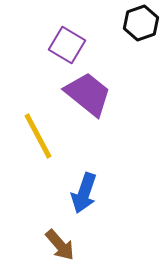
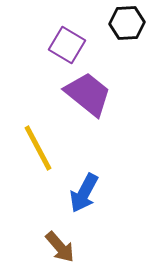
black hexagon: moved 14 px left; rotated 16 degrees clockwise
yellow line: moved 12 px down
blue arrow: rotated 9 degrees clockwise
brown arrow: moved 2 px down
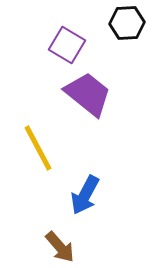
blue arrow: moved 1 px right, 2 px down
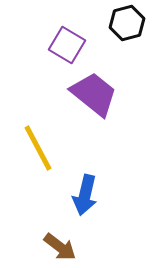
black hexagon: rotated 12 degrees counterclockwise
purple trapezoid: moved 6 px right
blue arrow: rotated 15 degrees counterclockwise
brown arrow: rotated 12 degrees counterclockwise
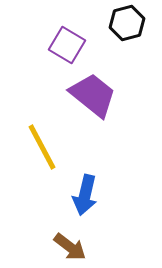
purple trapezoid: moved 1 px left, 1 px down
yellow line: moved 4 px right, 1 px up
brown arrow: moved 10 px right
